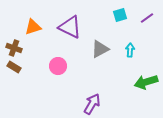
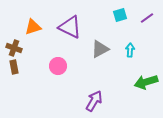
brown rectangle: rotated 48 degrees clockwise
purple arrow: moved 2 px right, 3 px up
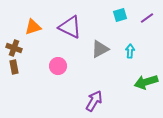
cyan arrow: moved 1 px down
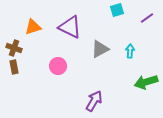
cyan square: moved 3 px left, 5 px up
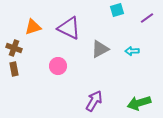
purple triangle: moved 1 px left, 1 px down
cyan arrow: moved 2 px right; rotated 96 degrees counterclockwise
brown rectangle: moved 2 px down
green arrow: moved 7 px left, 21 px down
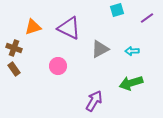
brown rectangle: rotated 24 degrees counterclockwise
green arrow: moved 8 px left, 20 px up
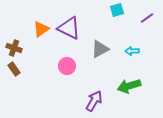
orange triangle: moved 8 px right, 2 px down; rotated 18 degrees counterclockwise
pink circle: moved 9 px right
green arrow: moved 2 px left, 3 px down
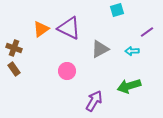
purple line: moved 14 px down
pink circle: moved 5 px down
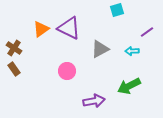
brown cross: rotated 14 degrees clockwise
green arrow: rotated 10 degrees counterclockwise
purple arrow: rotated 50 degrees clockwise
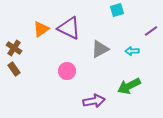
purple line: moved 4 px right, 1 px up
